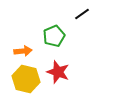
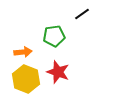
green pentagon: rotated 15 degrees clockwise
orange arrow: moved 1 px down
yellow hexagon: rotated 8 degrees clockwise
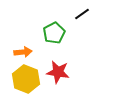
green pentagon: moved 3 px up; rotated 20 degrees counterclockwise
red star: rotated 10 degrees counterclockwise
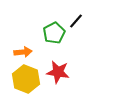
black line: moved 6 px left, 7 px down; rotated 14 degrees counterclockwise
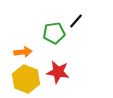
green pentagon: rotated 20 degrees clockwise
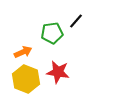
green pentagon: moved 2 px left
orange arrow: rotated 18 degrees counterclockwise
